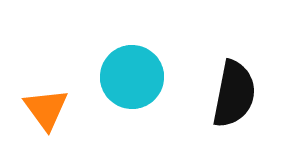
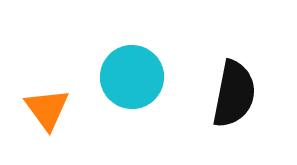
orange triangle: moved 1 px right
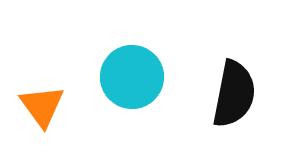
orange triangle: moved 5 px left, 3 px up
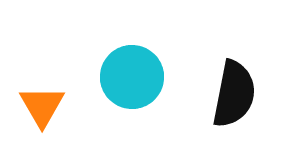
orange triangle: rotated 6 degrees clockwise
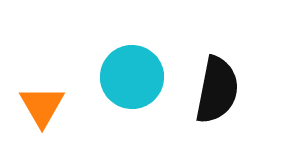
black semicircle: moved 17 px left, 4 px up
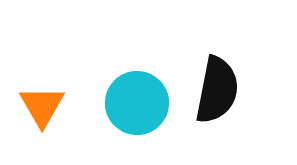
cyan circle: moved 5 px right, 26 px down
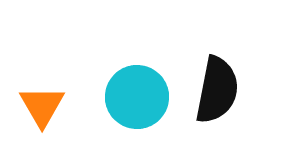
cyan circle: moved 6 px up
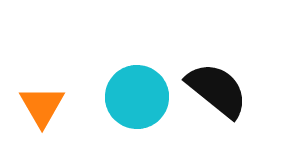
black semicircle: rotated 62 degrees counterclockwise
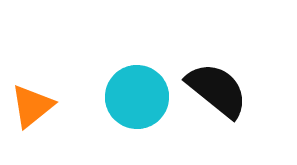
orange triangle: moved 10 px left; rotated 21 degrees clockwise
